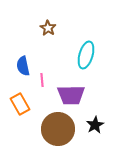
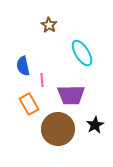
brown star: moved 1 px right, 3 px up
cyan ellipse: moved 4 px left, 2 px up; rotated 48 degrees counterclockwise
orange rectangle: moved 9 px right
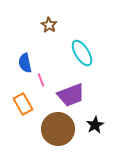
blue semicircle: moved 2 px right, 3 px up
pink line: moved 1 px left; rotated 16 degrees counterclockwise
purple trapezoid: rotated 20 degrees counterclockwise
orange rectangle: moved 6 px left
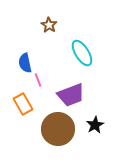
pink line: moved 3 px left
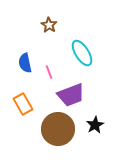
pink line: moved 11 px right, 8 px up
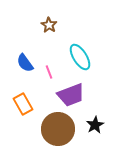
cyan ellipse: moved 2 px left, 4 px down
blue semicircle: rotated 24 degrees counterclockwise
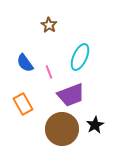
cyan ellipse: rotated 56 degrees clockwise
brown circle: moved 4 px right
